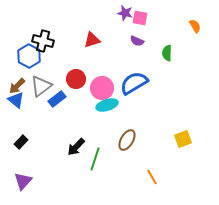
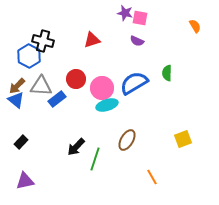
green semicircle: moved 20 px down
gray triangle: rotated 40 degrees clockwise
purple triangle: moved 2 px right; rotated 36 degrees clockwise
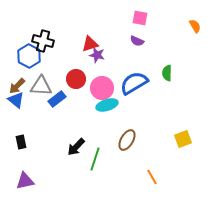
purple star: moved 28 px left, 42 px down
red triangle: moved 2 px left, 4 px down
black rectangle: rotated 56 degrees counterclockwise
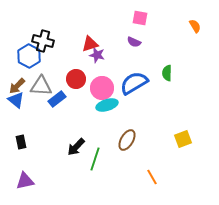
purple semicircle: moved 3 px left, 1 px down
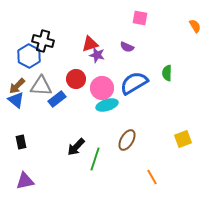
purple semicircle: moved 7 px left, 5 px down
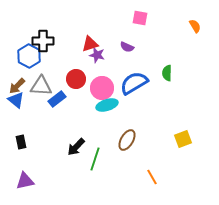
black cross: rotated 15 degrees counterclockwise
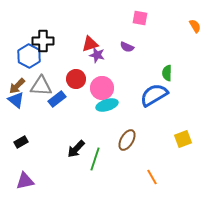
blue semicircle: moved 20 px right, 12 px down
black rectangle: rotated 72 degrees clockwise
black arrow: moved 2 px down
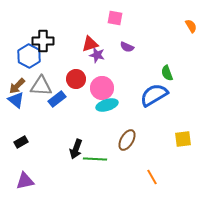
pink square: moved 25 px left
orange semicircle: moved 4 px left
green semicircle: rotated 21 degrees counterclockwise
yellow square: rotated 12 degrees clockwise
black arrow: rotated 24 degrees counterclockwise
green line: rotated 75 degrees clockwise
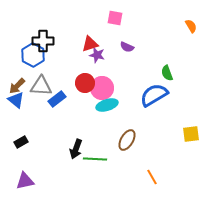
blue hexagon: moved 4 px right, 1 px up
red circle: moved 9 px right, 4 px down
yellow square: moved 8 px right, 5 px up
